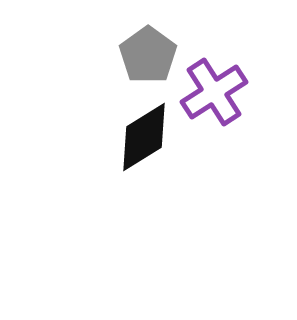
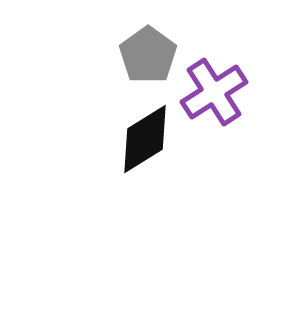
black diamond: moved 1 px right, 2 px down
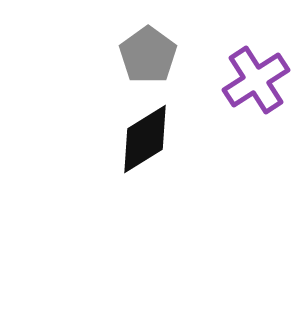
purple cross: moved 42 px right, 12 px up
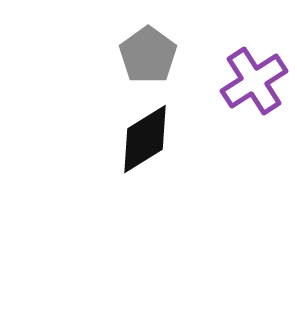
purple cross: moved 2 px left, 1 px down
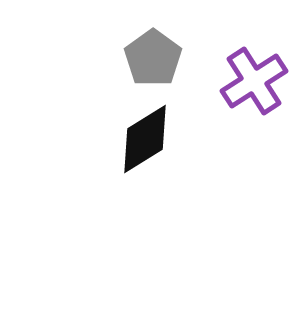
gray pentagon: moved 5 px right, 3 px down
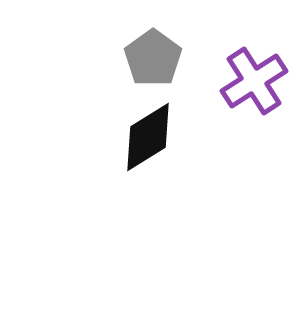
black diamond: moved 3 px right, 2 px up
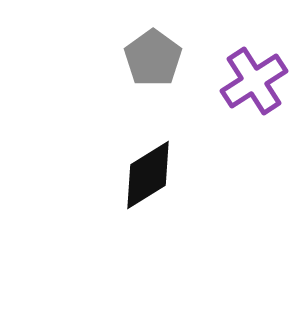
black diamond: moved 38 px down
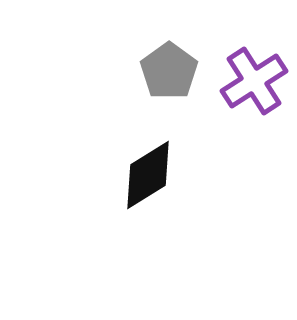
gray pentagon: moved 16 px right, 13 px down
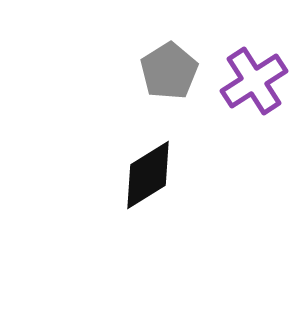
gray pentagon: rotated 4 degrees clockwise
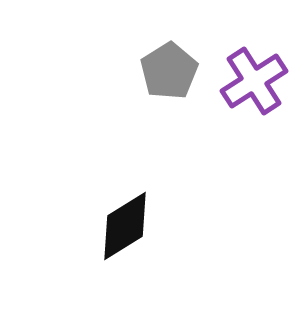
black diamond: moved 23 px left, 51 px down
